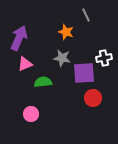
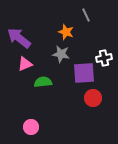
purple arrow: rotated 75 degrees counterclockwise
gray star: moved 1 px left, 4 px up
pink circle: moved 13 px down
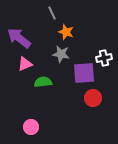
gray line: moved 34 px left, 2 px up
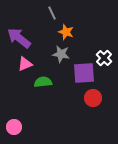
white cross: rotated 35 degrees counterclockwise
pink circle: moved 17 px left
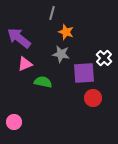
gray line: rotated 40 degrees clockwise
green semicircle: rotated 18 degrees clockwise
pink circle: moved 5 px up
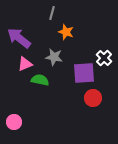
gray star: moved 7 px left, 3 px down
green semicircle: moved 3 px left, 2 px up
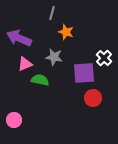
purple arrow: rotated 15 degrees counterclockwise
pink circle: moved 2 px up
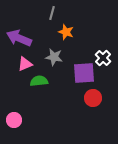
white cross: moved 1 px left
green semicircle: moved 1 px left, 1 px down; rotated 18 degrees counterclockwise
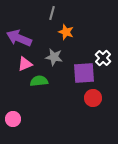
pink circle: moved 1 px left, 1 px up
